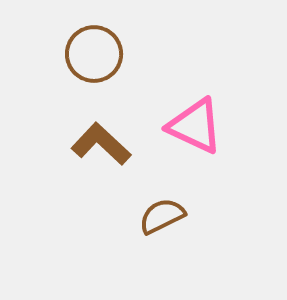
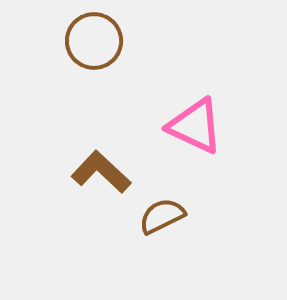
brown circle: moved 13 px up
brown L-shape: moved 28 px down
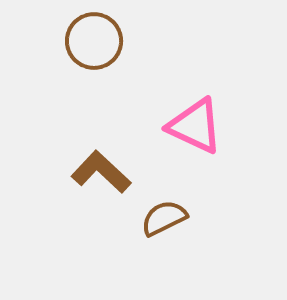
brown semicircle: moved 2 px right, 2 px down
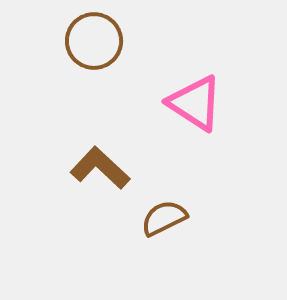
pink triangle: moved 23 px up; rotated 8 degrees clockwise
brown L-shape: moved 1 px left, 4 px up
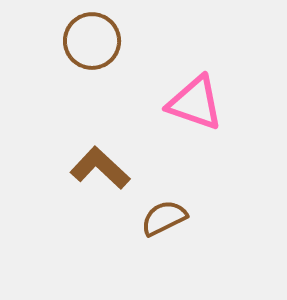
brown circle: moved 2 px left
pink triangle: rotated 14 degrees counterclockwise
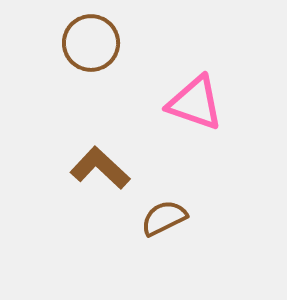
brown circle: moved 1 px left, 2 px down
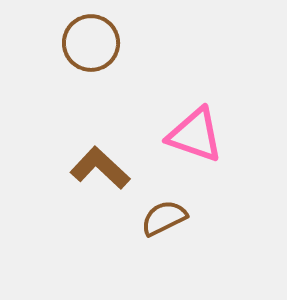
pink triangle: moved 32 px down
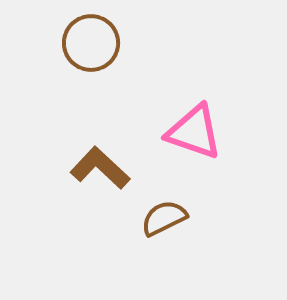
pink triangle: moved 1 px left, 3 px up
